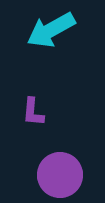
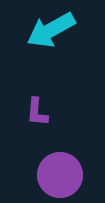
purple L-shape: moved 4 px right
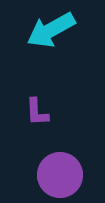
purple L-shape: rotated 8 degrees counterclockwise
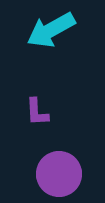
purple circle: moved 1 px left, 1 px up
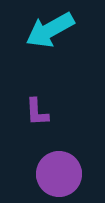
cyan arrow: moved 1 px left
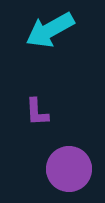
purple circle: moved 10 px right, 5 px up
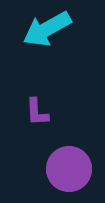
cyan arrow: moved 3 px left, 1 px up
